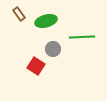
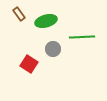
red square: moved 7 px left, 2 px up
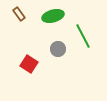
green ellipse: moved 7 px right, 5 px up
green line: moved 1 px right, 1 px up; rotated 65 degrees clockwise
gray circle: moved 5 px right
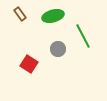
brown rectangle: moved 1 px right
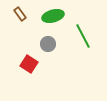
gray circle: moved 10 px left, 5 px up
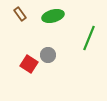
green line: moved 6 px right, 2 px down; rotated 50 degrees clockwise
gray circle: moved 11 px down
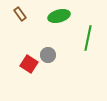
green ellipse: moved 6 px right
green line: moved 1 px left; rotated 10 degrees counterclockwise
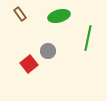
gray circle: moved 4 px up
red square: rotated 18 degrees clockwise
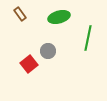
green ellipse: moved 1 px down
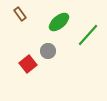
green ellipse: moved 5 px down; rotated 25 degrees counterclockwise
green line: moved 3 px up; rotated 30 degrees clockwise
red square: moved 1 px left
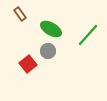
green ellipse: moved 8 px left, 7 px down; rotated 70 degrees clockwise
